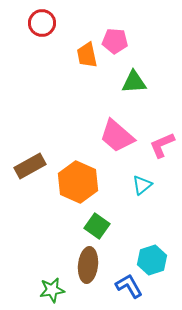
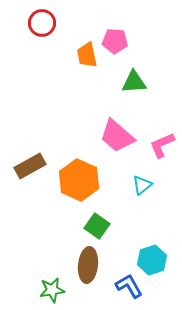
orange hexagon: moved 1 px right, 2 px up
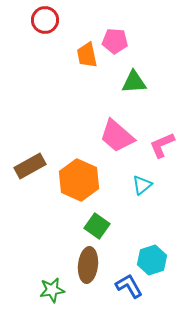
red circle: moved 3 px right, 3 px up
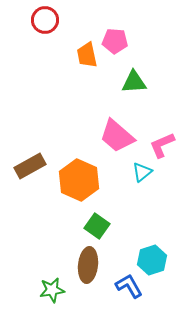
cyan triangle: moved 13 px up
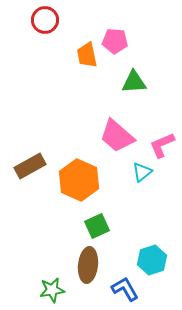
green square: rotated 30 degrees clockwise
blue L-shape: moved 4 px left, 3 px down
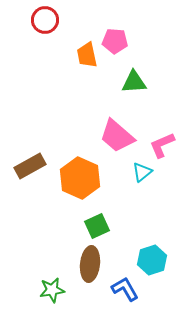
orange hexagon: moved 1 px right, 2 px up
brown ellipse: moved 2 px right, 1 px up
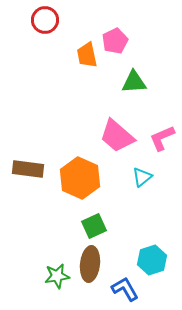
pink pentagon: rotated 30 degrees counterclockwise
pink L-shape: moved 7 px up
brown rectangle: moved 2 px left, 3 px down; rotated 36 degrees clockwise
cyan triangle: moved 5 px down
green square: moved 3 px left
green star: moved 5 px right, 14 px up
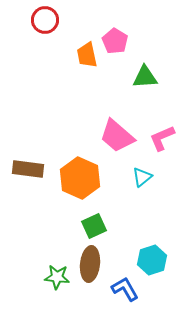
pink pentagon: rotated 15 degrees counterclockwise
green triangle: moved 11 px right, 5 px up
green star: moved 1 px down; rotated 15 degrees clockwise
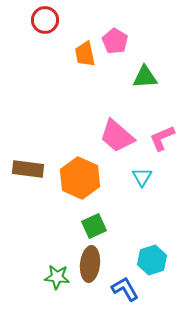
orange trapezoid: moved 2 px left, 1 px up
cyan triangle: rotated 20 degrees counterclockwise
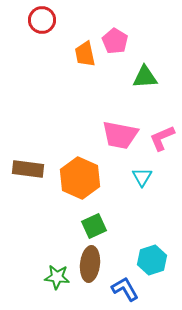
red circle: moved 3 px left
pink trapezoid: moved 3 px right, 1 px up; rotated 30 degrees counterclockwise
